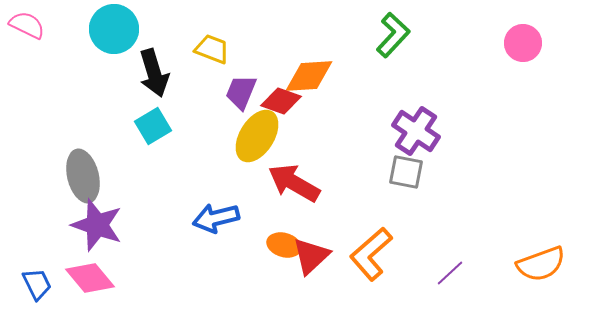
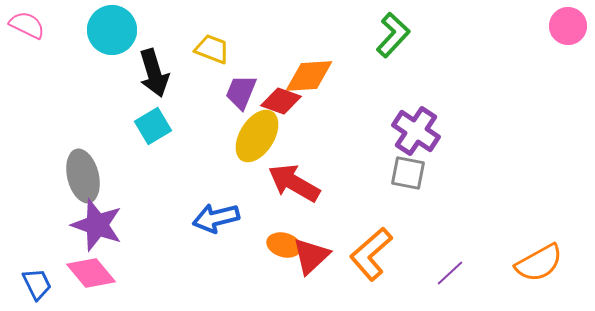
cyan circle: moved 2 px left, 1 px down
pink circle: moved 45 px right, 17 px up
gray square: moved 2 px right, 1 px down
orange semicircle: moved 2 px left, 1 px up; rotated 9 degrees counterclockwise
pink diamond: moved 1 px right, 5 px up
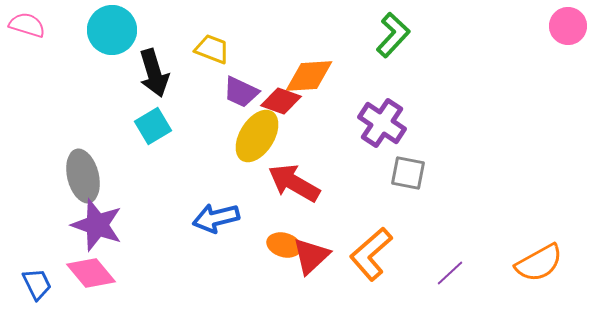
pink semicircle: rotated 9 degrees counterclockwise
purple trapezoid: rotated 87 degrees counterclockwise
purple cross: moved 34 px left, 8 px up
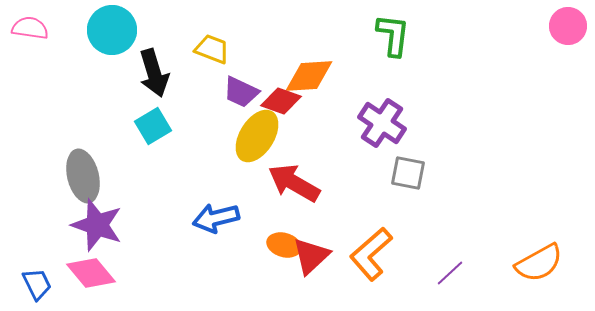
pink semicircle: moved 3 px right, 3 px down; rotated 9 degrees counterclockwise
green L-shape: rotated 36 degrees counterclockwise
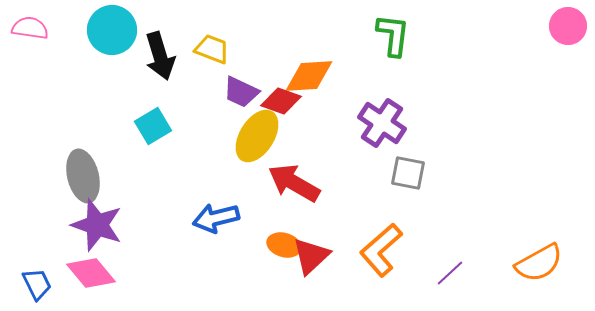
black arrow: moved 6 px right, 17 px up
orange L-shape: moved 10 px right, 4 px up
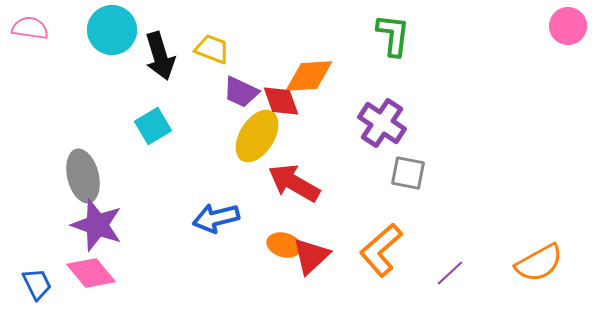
red diamond: rotated 51 degrees clockwise
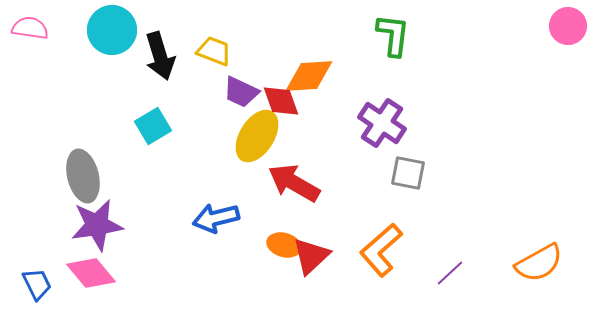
yellow trapezoid: moved 2 px right, 2 px down
purple star: rotated 28 degrees counterclockwise
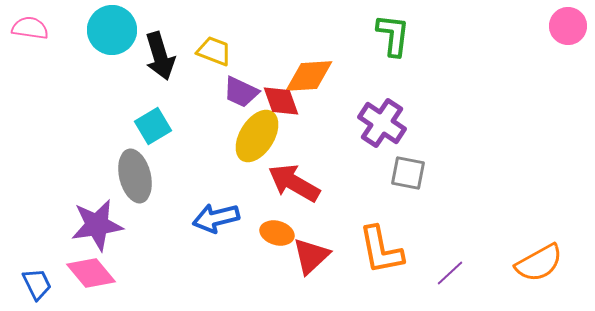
gray ellipse: moved 52 px right
orange ellipse: moved 7 px left, 12 px up
orange L-shape: rotated 60 degrees counterclockwise
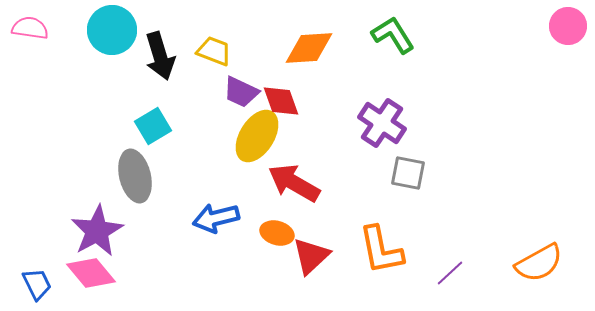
green L-shape: rotated 39 degrees counterclockwise
orange diamond: moved 28 px up
purple star: moved 6 px down; rotated 20 degrees counterclockwise
